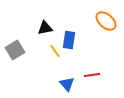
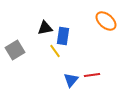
blue rectangle: moved 6 px left, 4 px up
blue triangle: moved 4 px right, 4 px up; rotated 21 degrees clockwise
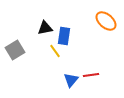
blue rectangle: moved 1 px right
red line: moved 1 px left
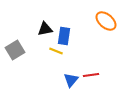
black triangle: moved 1 px down
yellow line: moved 1 px right; rotated 32 degrees counterclockwise
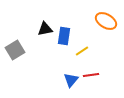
orange ellipse: rotated 10 degrees counterclockwise
yellow line: moved 26 px right; rotated 56 degrees counterclockwise
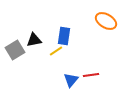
black triangle: moved 11 px left, 11 px down
yellow line: moved 26 px left
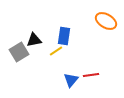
gray square: moved 4 px right, 2 px down
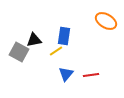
gray square: rotated 30 degrees counterclockwise
blue triangle: moved 5 px left, 6 px up
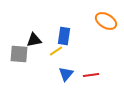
gray square: moved 2 px down; rotated 24 degrees counterclockwise
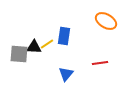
black triangle: moved 7 px down; rotated 14 degrees clockwise
yellow line: moved 9 px left, 7 px up
red line: moved 9 px right, 12 px up
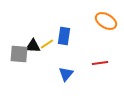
black triangle: moved 1 px left, 1 px up
